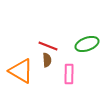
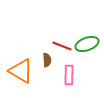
red line: moved 14 px right
pink rectangle: moved 1 px down
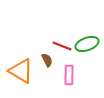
brown semicircle: rotated 24 degrees counterclockwise
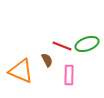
orange triangle: rotated 8 degrees counterclockwise
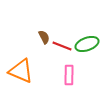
brown semicircle: moved 3 px left, 23 px up
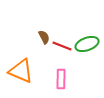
pink rectangle: moved 8 px left, 4 px down
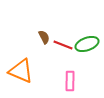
red line: moved 1 px right, 1 px up
pink rectangle: moved 9 px right, 2 px down
